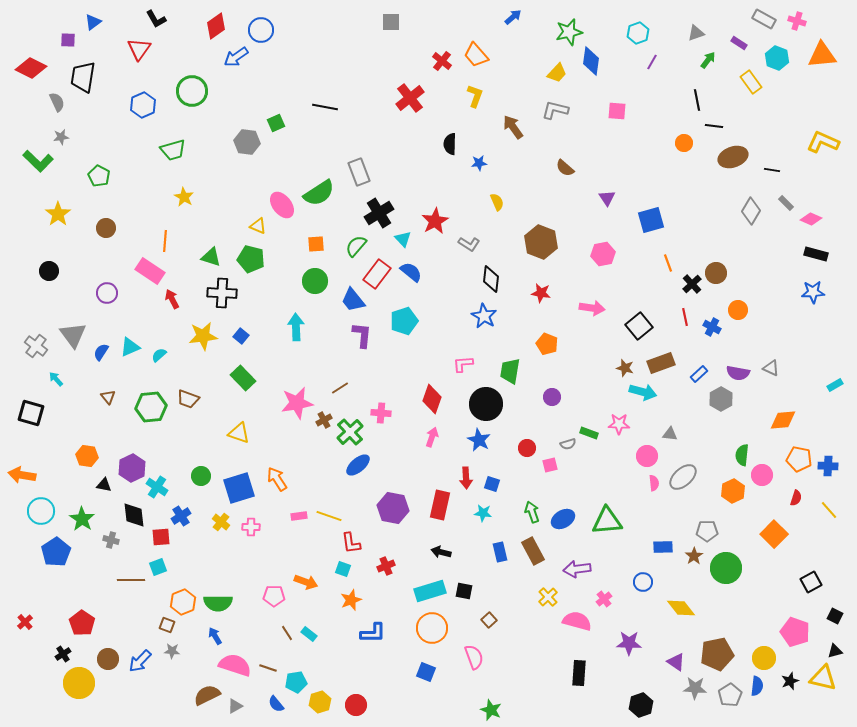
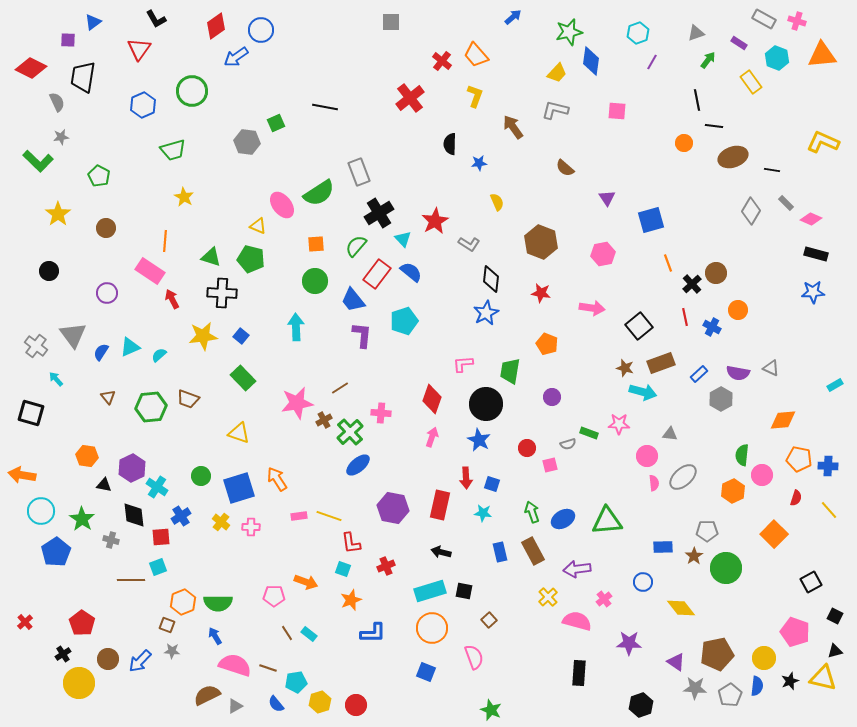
blue star at (484, 316): moved 2 px right, 3 px up; rotated 15 degrees clockwise
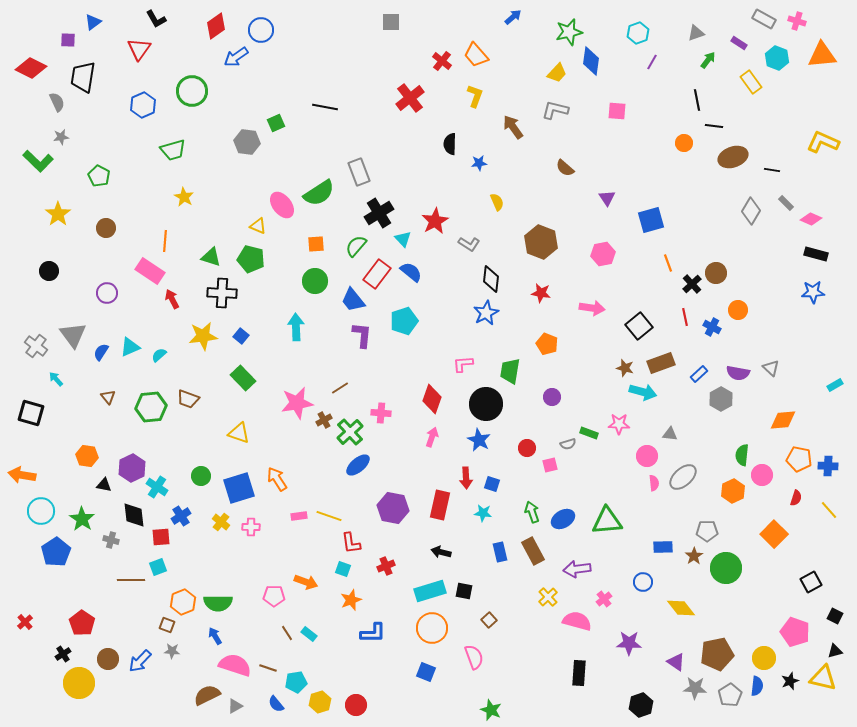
gray triangle at (771, 368): rotated 18 degrees clockwise
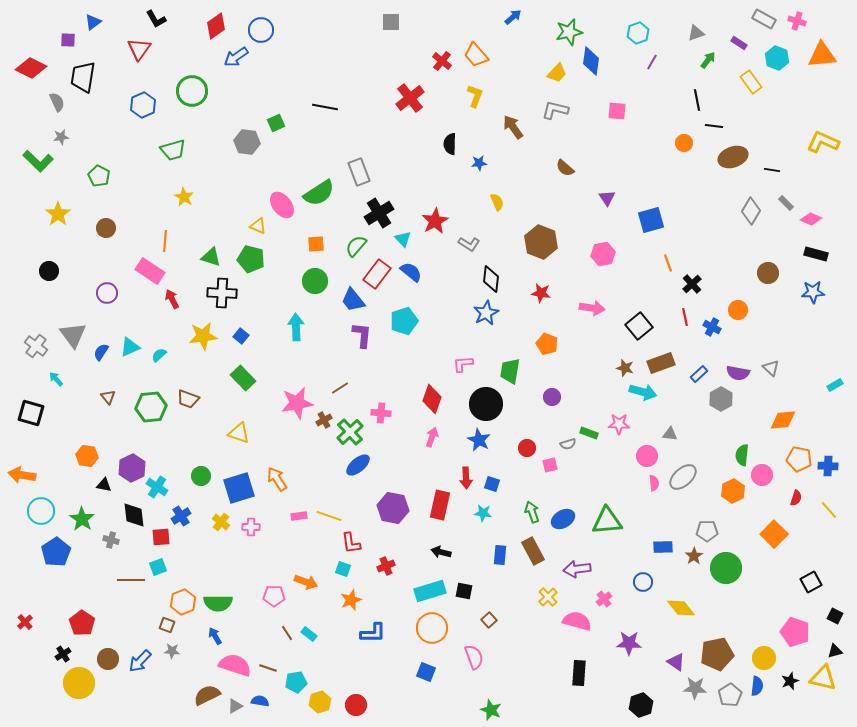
brown circle at (716, 273): moved 52 px right
blue rectangle at (500, 552): moved 3 px down; rotated 18 degrees clockwise
blue semicircle at (276, 704): moved 16 px left, 3 px up; rotated 138 degrees clockwise
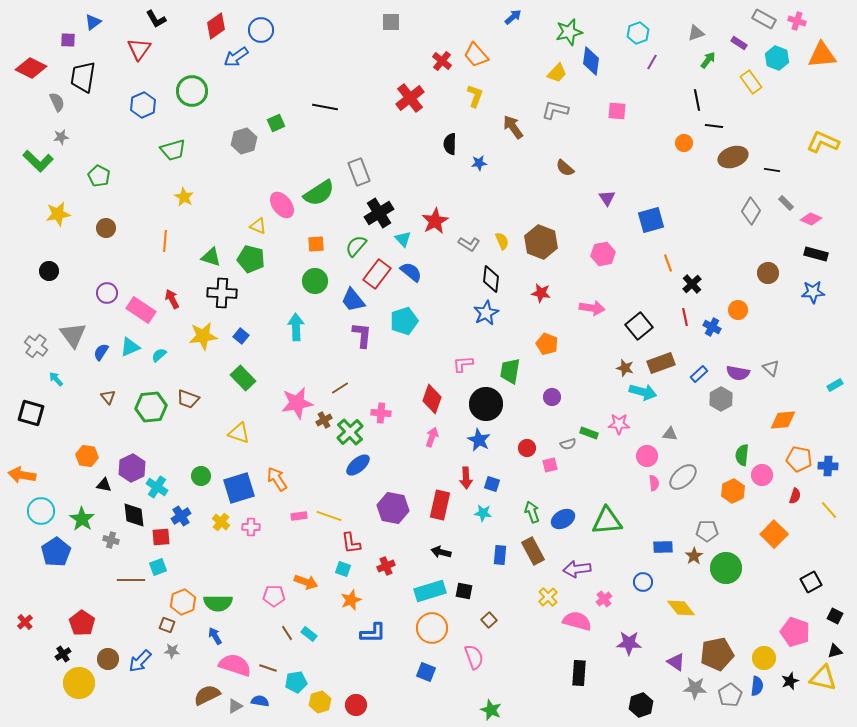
gray hexagon at (247, 142): moved 3 px left, 1 px up; rotated 25 degrees counterclockwise
yellow semicircle at (497, 202): moved 5 px right, 39 px down
yellow star at (58, 214): rotated 25 degrees clockwise
pink rectangle at (150, 271): moved 9 px left, 39 px down
red semicircle at (796, 498): moved 1 px left, 2 px up
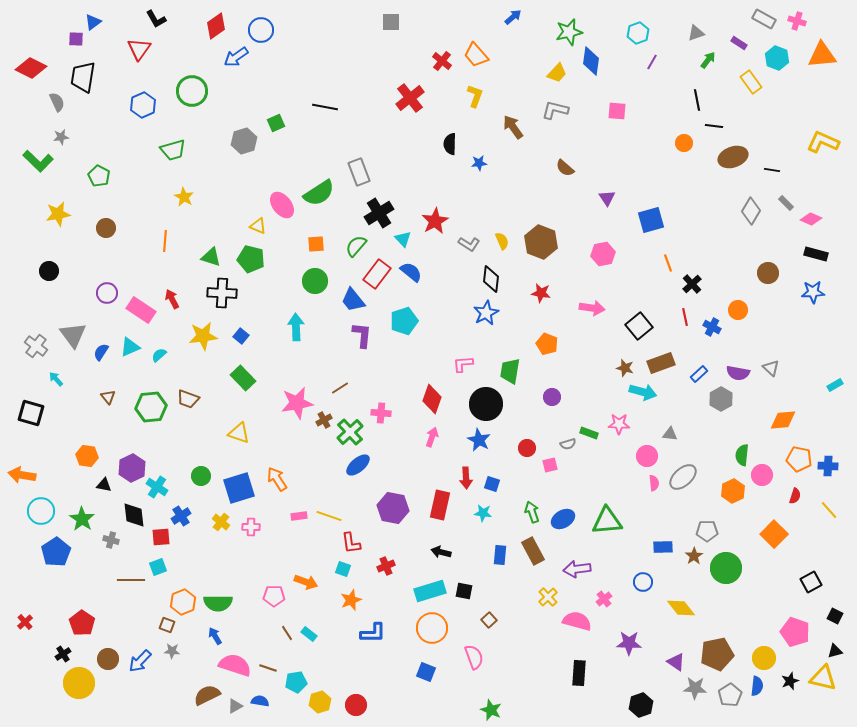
purple square at (68, 40): moved 8 px right, 1 px up
